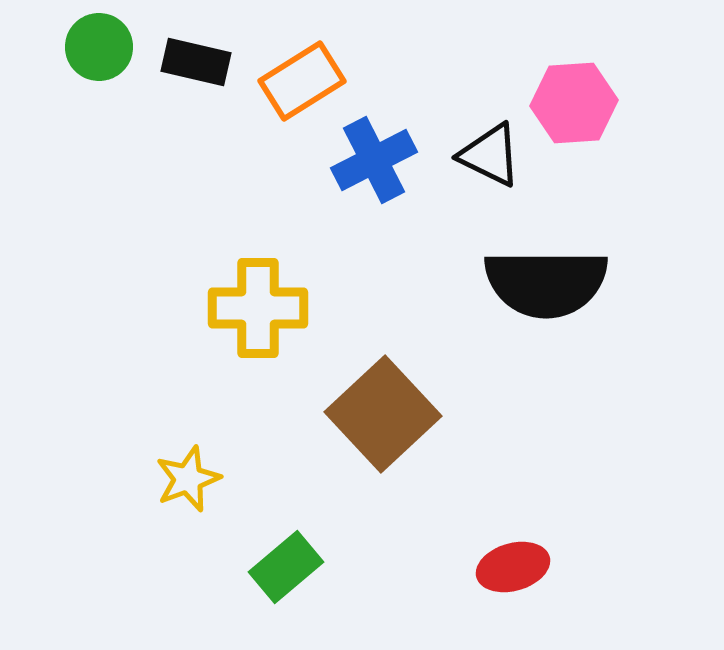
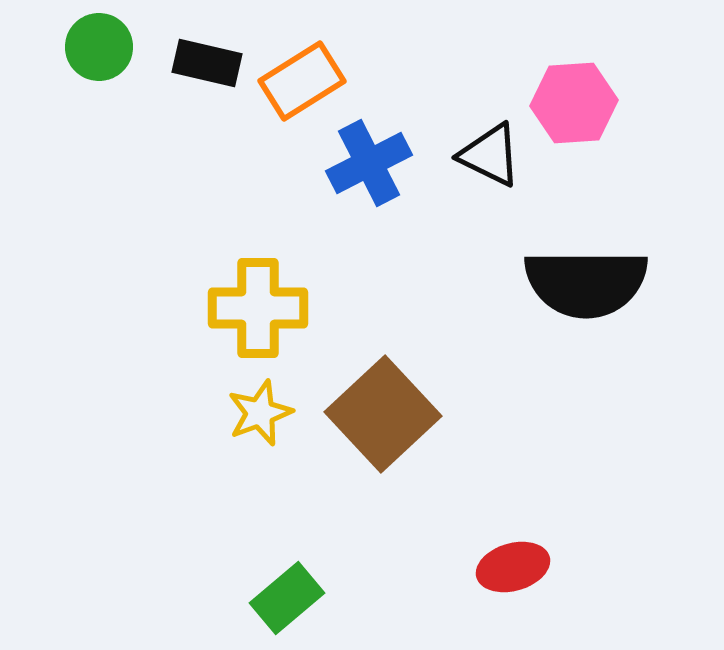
black rectangle: moved 11 px right, 1 px down
blue cross: moved 5 px left, 3 px down
black semicircle: moved 40 px right
yellow star: moved 72 px right, 66 px up
green rectangle: moved 1 px right, 31 px down
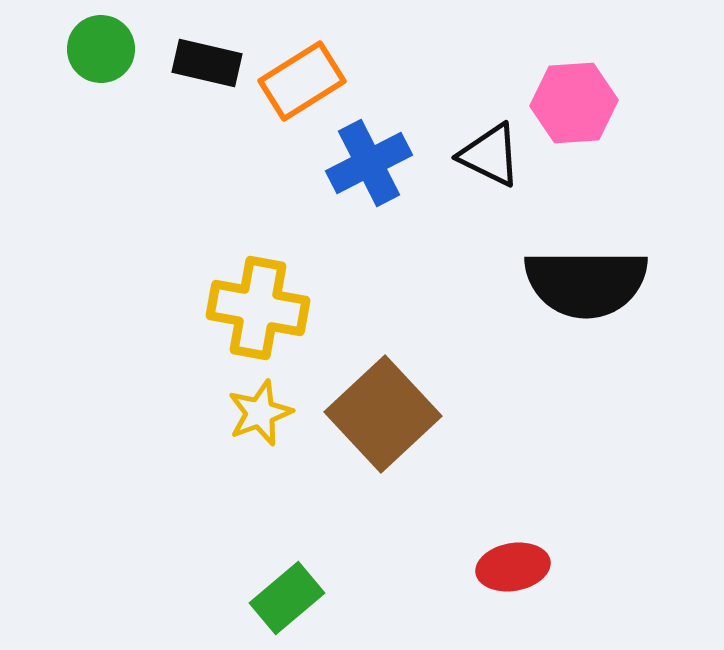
green circle: moved 2 px right, 2 px down
yellow cross: rotated 10 degrees clockwise
red ellipse: rotated 6 degrees clockwise
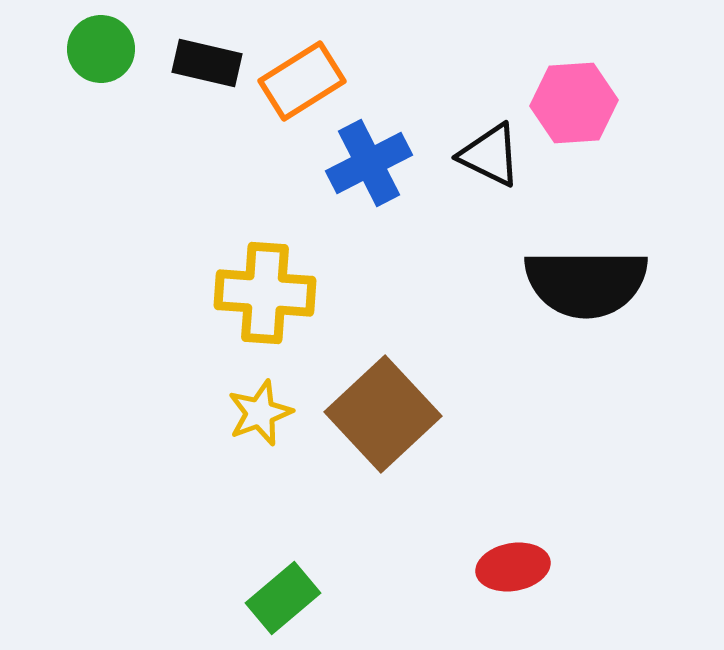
yellow cross: moved 7 px right, 15 px up; rotated 6 degrees counterclockwise
green rectangle: moved 4 px left
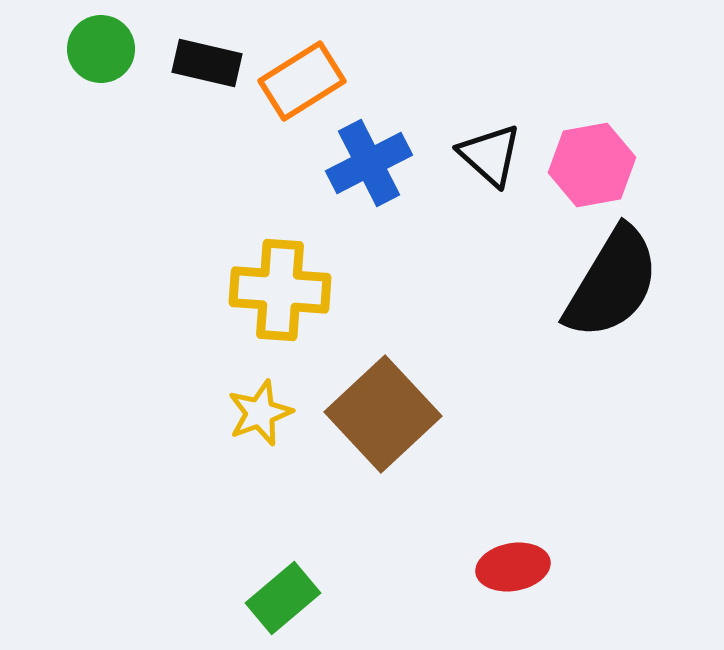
pink hexagon: moved 18 px right, 62 px down; rotated 6 degrees counterclockwise
black triangle: rotated 16 degrees clockwise
black semicircle: moved 26 px right; rotated 59 degrees counterclockwise
yellow cross: moved 15 px right, 3 px up
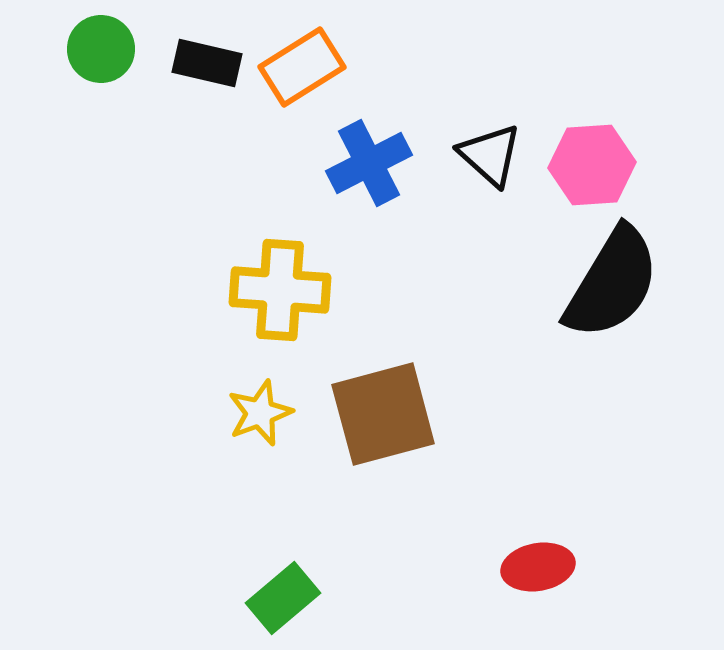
orange rectangle: moved 14 px up
pink hexagon: rotated 6 degrees clockwise
brown square: rotated 28 degrees clockwise
red ellipse: moved 25 px right
